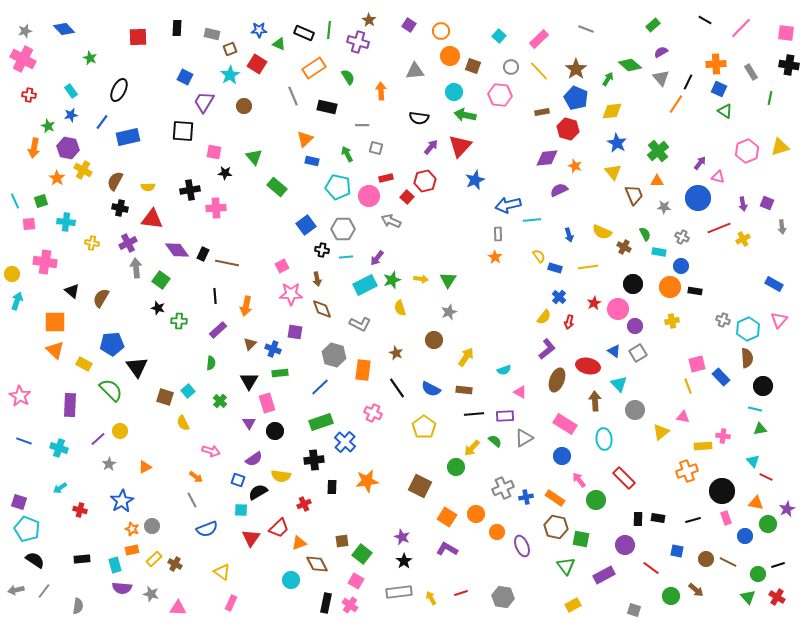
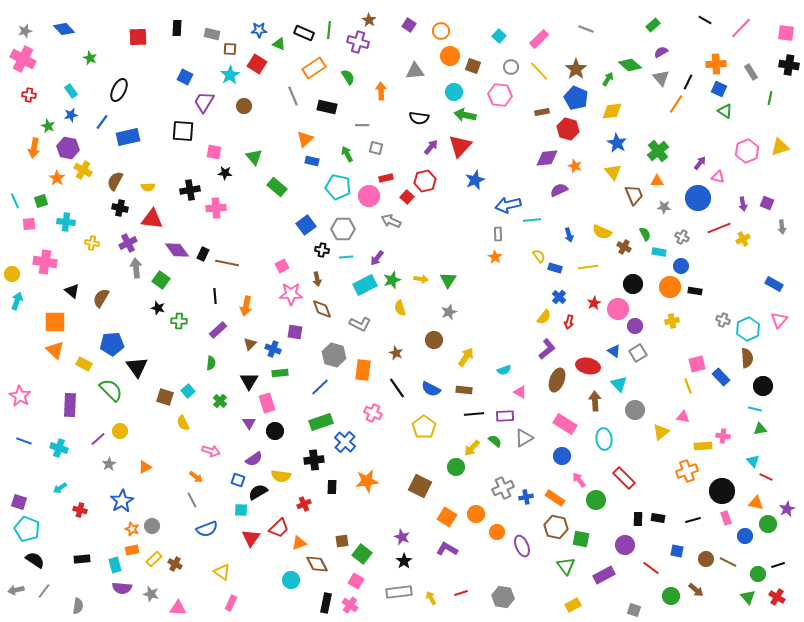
brown square at (230, 49): rotated 24 degrees clockwise
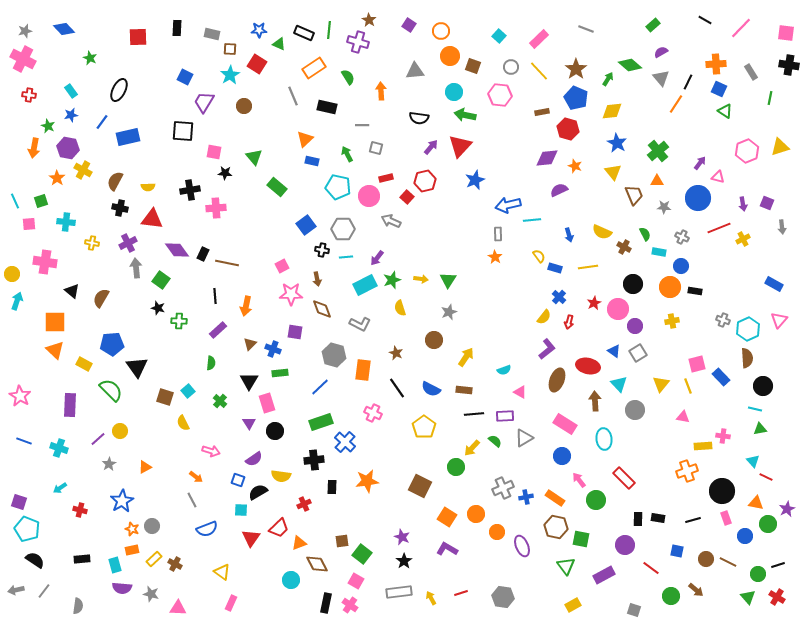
yellow triangle at (661, 432): moved 48 px up; rotated 12 degrees counterclockwise
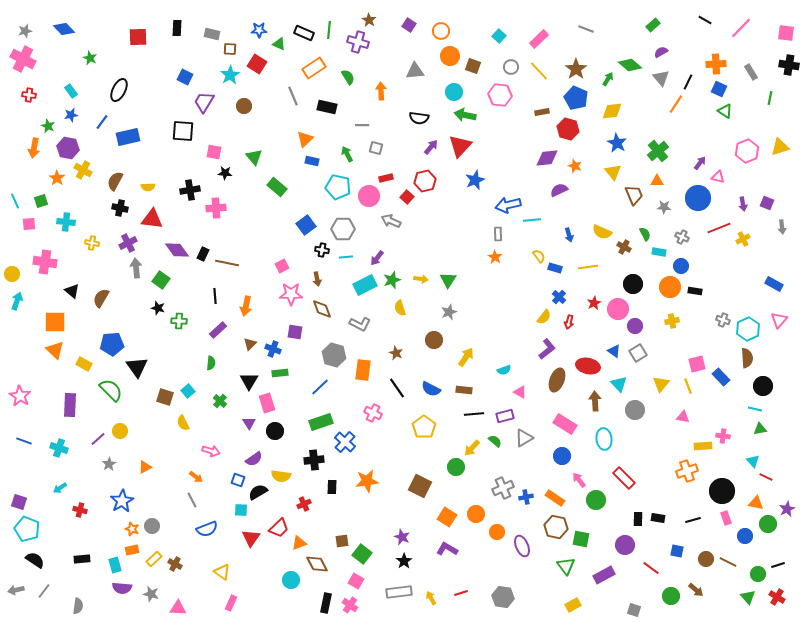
purple rectangle at (505, 416): rotated 12 degrees counterclockwise
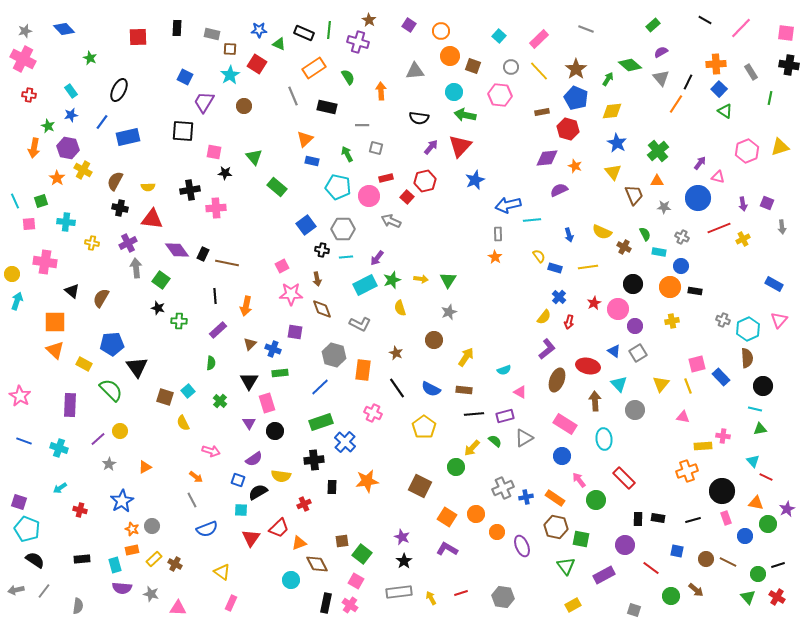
blue square at (719, 89): rotated 21 degrees clockwise
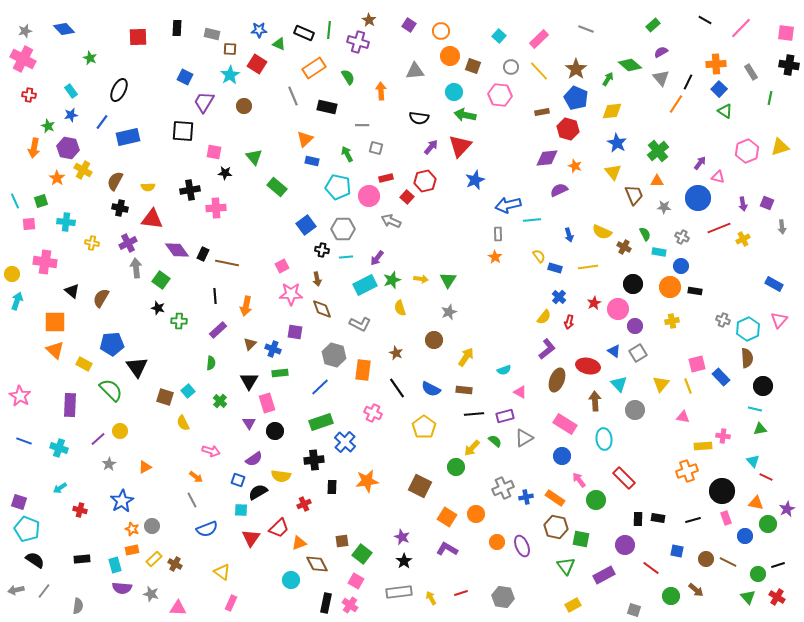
orange circle at (497, 532): moved 10 px down
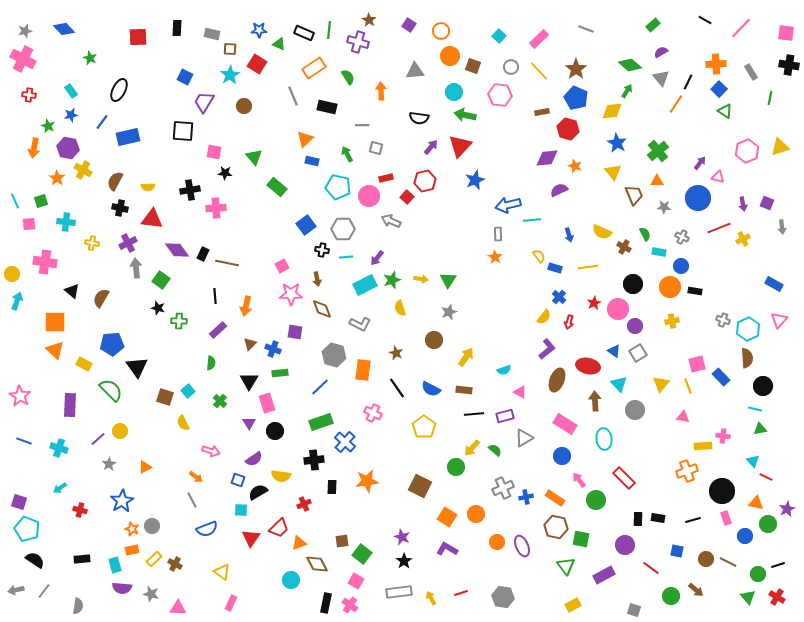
green arrow at (608, 79): moved 19 px right, 12 px down
green semicircle at (495, 441): moved 9 px down
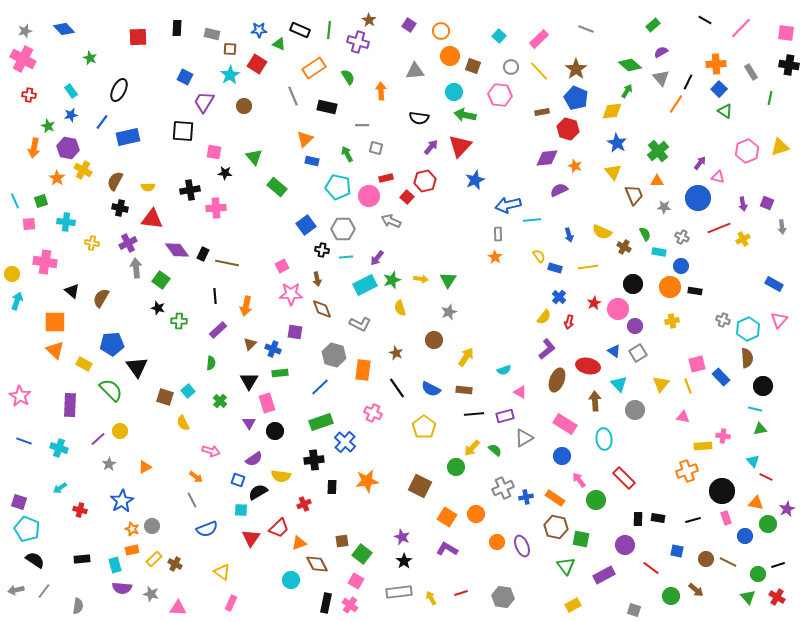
black rectangle at (304, 33): moved 4 px left, 3 px up
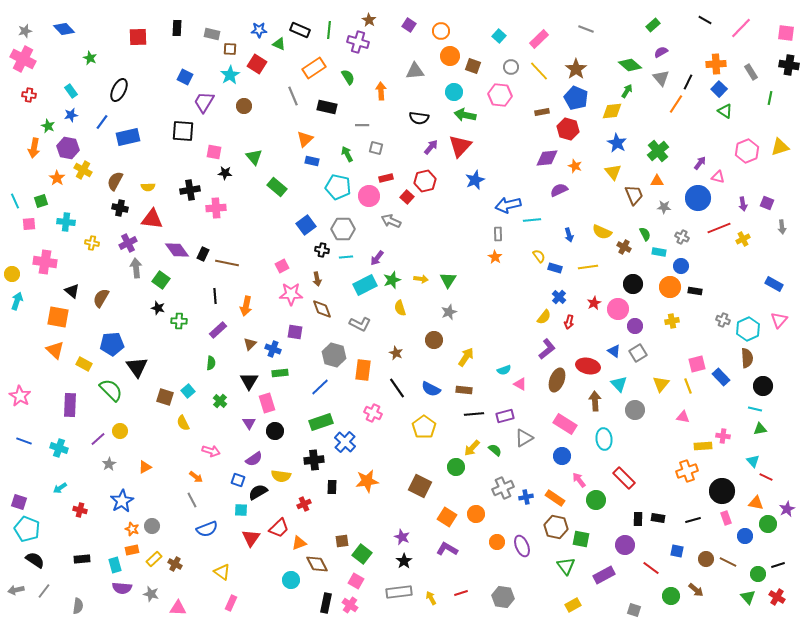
orange square at (55, 322): moved 3 px right, 5 px up; rotated 10 degrees clockwise
pink triangle at (520, 392): moved 8 px up
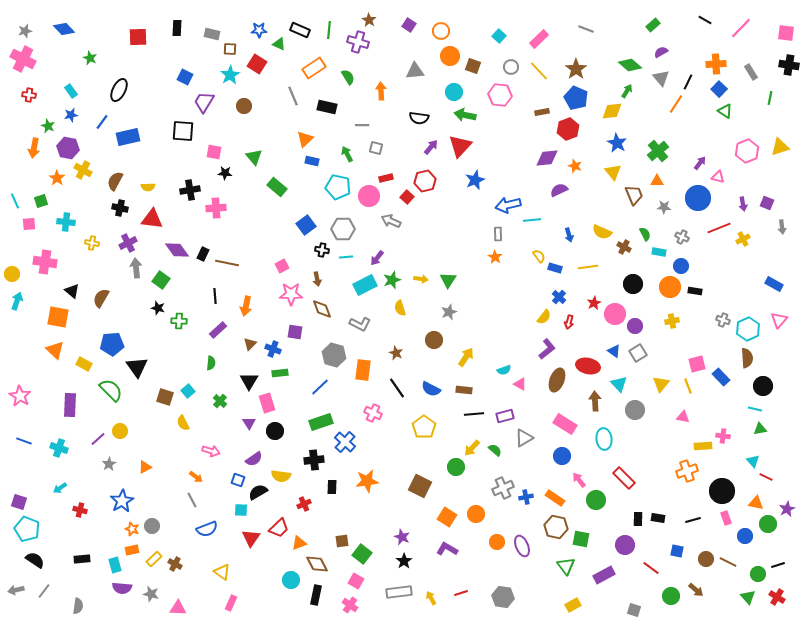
red hexagon at (568, 129): rotated 25 degrees clockwise
pink circle at (618, 309): moved 3 px left, 5 px down
black rectangle at (326, 603): moved 10 px left, 8 px up
